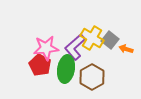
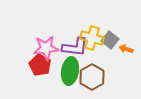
yellow cross: rotated 15 degrees counterclockwise
purple L-shape: rotated 132 degrees counterclockwise
green ellipse: moved 4 px right, 2 px down
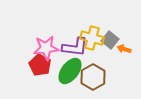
orange arrow: moved 2 px left
green ellipse: rotated 28 degrees clockwise
brown hexagon: moved 1 px right
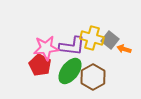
purple L-shape: moved 3 px left, 1 px up
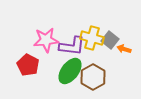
pink star: moved 8 px up
red pentagon: moved 12 px left
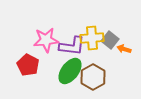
yellow cross: rotated 20 degrees counterclockwise
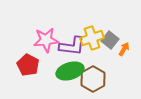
yellow cross: rotated 15 degrees counterclockwise
orange arrow: rotated 104 degrees clockwise
green ellipse: rotated 36 degrees clockwise
brown hexagon: moved 2 px down
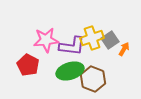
gray square: rotated 18 degrees clockwise
brown hexagon: rotated 10 degrees counterclockwise
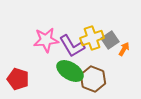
purple L-shape: rotated 52 degrees clockwise
red pentagon: moved 10 px left, 14 px down; rotated 10 degrees counterclockwise
green ellipse: rotated 48 degrees clockwise
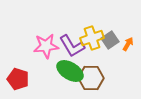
pink star: moved 6 px down
orange arrow: moved 4 px right, 5 px up
brown hexagon: moved 2 px left, 1 px up; rotated 20 degrees counterclockwise
